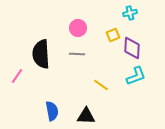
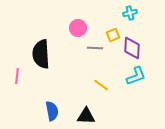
gray line: moved 18 px right, 6 px up
pink line: rotated 28 degrees counterclockwise
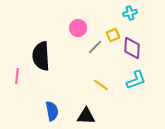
gray line: moved 1 px up; rotated 49 degrees counterclockwise
black semicircle: moved 2 px down
cyan L-shape: moved 4 px down
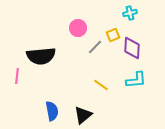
black semicircle: rotated 92 degrees counterclockwise
cyan L-shape: rotated 15 degrees clockwise
black triangle: moved 3 px left, 1 px up; rotated 42 degrees counterclockwise
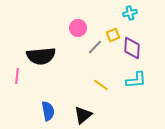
blue semicircle: moved 4 px left
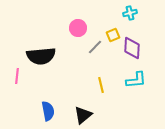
yellow line: rotated 42 degrees clockwise
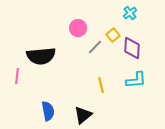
cyan cross: rotated 24 degrees counterclockwise
yellow square: rotated 16 degrees counterclockwise
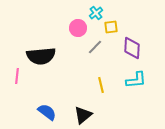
cyan cross: moved 34 px left
yellow square: moved 2 px left, 8 px up; rotated 32 degrees clockwise
blue semicircle: moved 1 px left, 1 px down; rotated 42 degrees counterclockwise
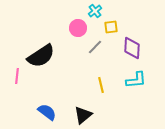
cyan cross: moved 1 px left, 2 px up
black semicircle: rotated 28 degrees counterclockwise
